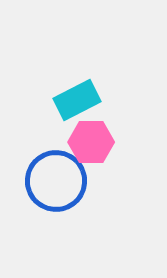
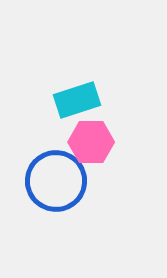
cyan rectangle: rotated 9 degrees clockwise
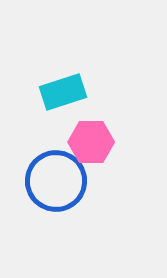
cyan rectangle: moved 14 px left, 8 px up
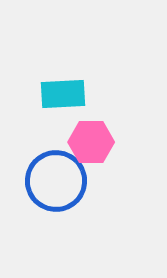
cyan rectangle: moved 2 px down; rotated 15 degrees clockwise
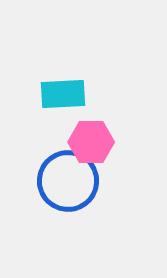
blue circle: moved 12 px right
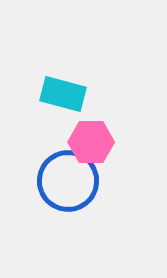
cyan rectangle: rotated 18 degrees clockwise
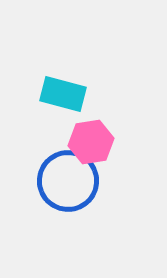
pink hexagon: rotated 9 degrees counterclockwise
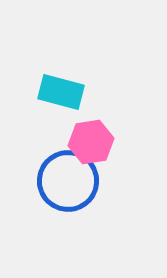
cyan rectangle: moved 2 px left, 2 px up
